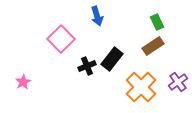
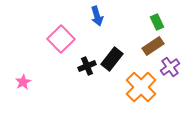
purple cross: moved 8 px left, 15 px up
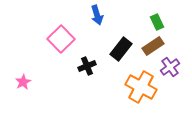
blue arrow: moved 1 px up
black rectangle: moved 9 px right, 10 px up
orange cross: rotated 16 degrees counterclockwise
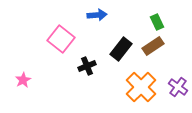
blue arrow: rotated 78 degrees counterclockwise
pink square: rotated 8 degrees counterclockwise
purple cross: moved 8 px right, 20 px down; rotated 18 degrees counterclockwise
pink star: moved 2 px up
orange cross: rotated 16 degrees clockwise
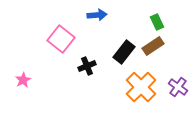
black rectangle: moved 3 px right, 3 px down
